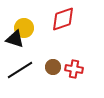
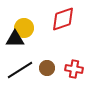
black triangle: rotated 18 degrees counterclockwise
brown circle: moved 6 px left, 1 px down
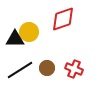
yellow circle: moved 5 px right, 4 px down
red cross: rotated 12 degrees clockwise
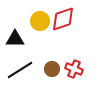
yellow circle: moved 11 px right, 11 px up
brown circle: moved 5 px right, 1 px down
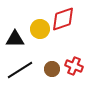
yellow circle: moved 8 px down
red cross: moved 3 px up
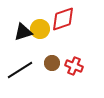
black triangle: moved 8 px right, 7 px up; rotated 18 degrees counterclockwise
brown circle: moved 6 px up
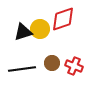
black line: moved 2 px right, 1 px up; rotated 24 degrees clockwise
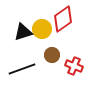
red diamond: rotated 16 degrees counterclockwise
yellow circle: moved 2 px right
brown circle: moved 8 px up
black line: rotated 12 degrees counterclockwise
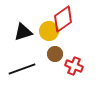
yellow circle: moved 7 px right, 2 px down
brown circle: moved 3 px right, 1 px up
